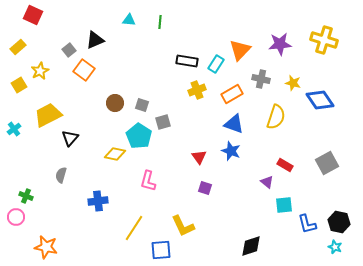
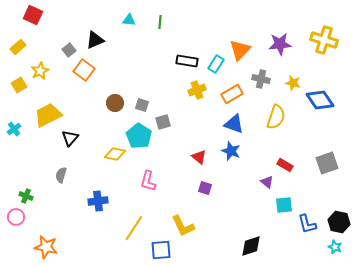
red triangle at (199, 157): rotated 14 degrees counterclockwise
gray square at (327, 163): rotated 10 degrees clockwise
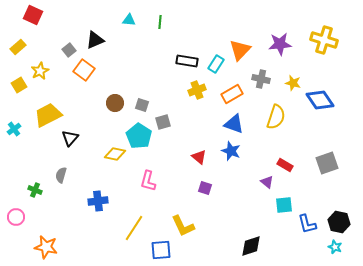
green cross at (26, 196): moved 9 px right, 6 px up
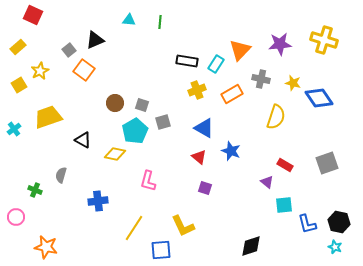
blue diamond at (320, 100): moved 1 px left, 2 px up
yellow trapezoid at (48, 115): moved 2 px down; rotated 8 degrees clockwise
blue triangle at (234, 124): moved 30 px left, 4 px down; rotated 10 degrees clockwise
cyan pentagon at (139, 136): moved 4 px left, 5 px up; rotated 10 degrees clockwise
black triangle at (70, 138): moved 13 px right, 2 px down; rotated 42 degrees counterclockwise
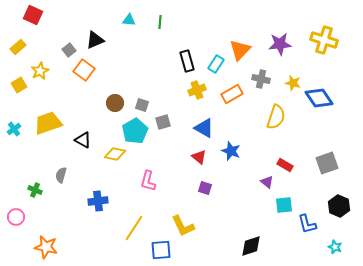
black rectangle at (187, 61): rotated 65 degrees clockwise
yellow trapezoid at (48, 117): moved 6 px down
black hexagon at (339, 222): moved 16 px up; rotated 10 degrees clockwise
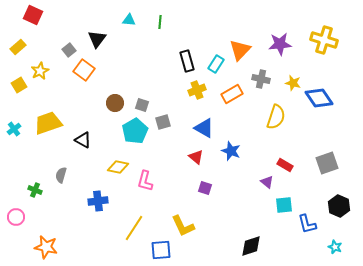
black triangle at (95, 40): moved 2 px right, 1 px up; rotated 30 degrees counterclockwise
yellow diamond at (115, 154): moved 3 px right, 13 px down
red triangle at (199, 157): moved 3 px left
pink L-shape at (148, 181): moved 3 px left
